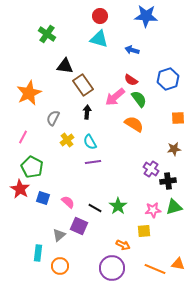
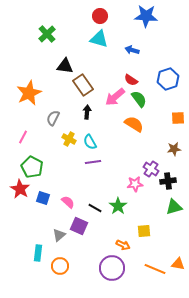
green cross: rotated 12 degrees clockwise
yellow cross: moved 2 px right, 1 px up; rotated 24 degrees counterclockwise
pink star: moved 18 px left, 26 px up
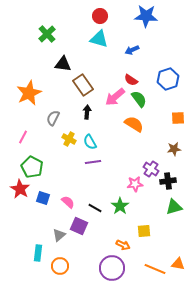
blue arrow: rotated 40 degrees counterclockwise
black triangle: moved 2 px left, 2 px up
green star: moved 2 px right
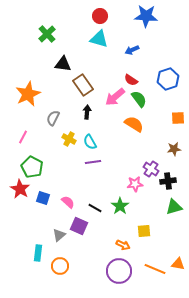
orange star: moved 1 px left, 1 px down
purple circle: moved 7 px right, 3 px down
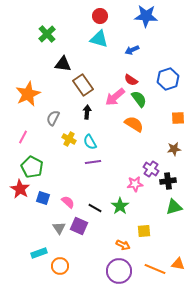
gray triangle: moved 7 px up; rotated 24 degrees counterclockwise
cyan rectangle: moved 1 px right; rotated 63 degrees clockwise
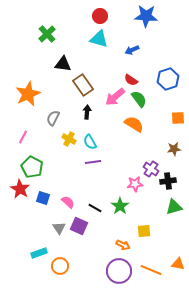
orange line: moved 4 px left, 1 px down
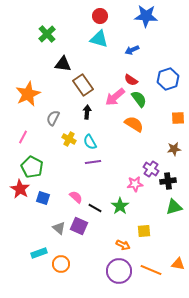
pink semicircle: moved 8 px right, 5 px up
gray triangle: rotated 16 degrees counterclockwise
orange circle: moved 1 px right, 2 px up
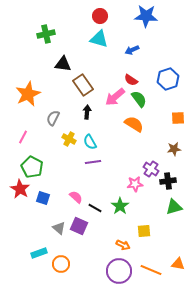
green cross: moved 1 px left; rotated 30 degrees clockwise
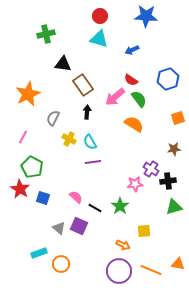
orange square: rotated 16 degrees counterclockwise
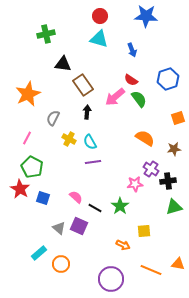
blue arrow: rotated 88 degrees counterclockwise
orange semicircle: moved 11 px right, 14 px down
pink line: moved 4 px right, 1 px down
cyan rectangle: rotated 21 degrees counterclockwise
purple circle: moved 8 px left, 8 px down
